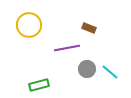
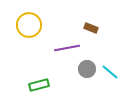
brown rectangle: moved 2 px right
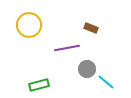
cyan line: moved 4 px left, 10 px down
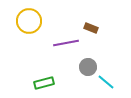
yellow circle: moved 4 px up
purple line: moved 1 px left, 5 px up
gray circle: moved 1 px right, 2 px up
green rectangle: moved 5 px right, 2 px up
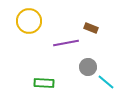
green rectangle: rotated 18 degrees clockwise
